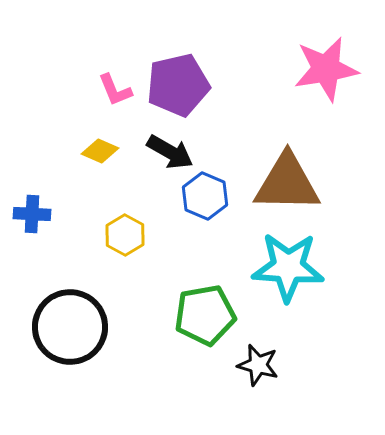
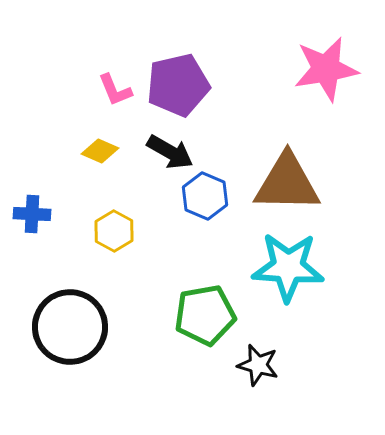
yellow hexagon: moved 11 px left, 4 px up
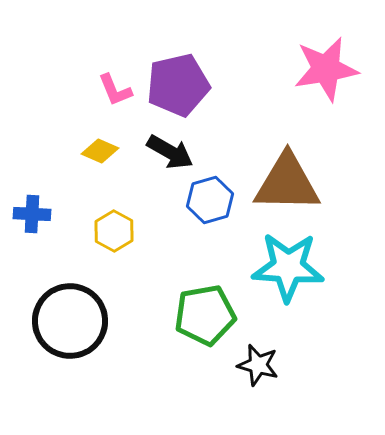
blue hexagon: moved 5 px right, 4 px down; rotated 21 degrees clockwise
black circle: moved 6 px up
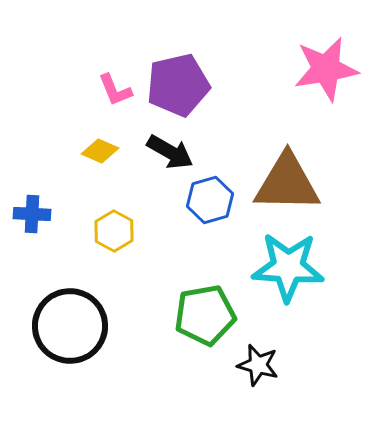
black circle: moved 5 px down
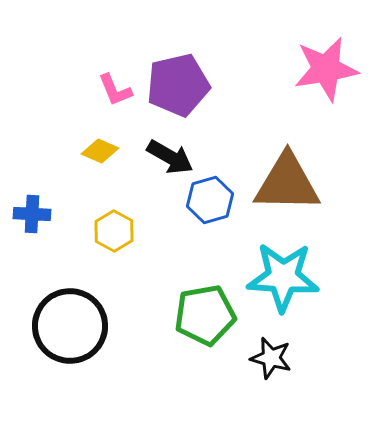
black arrow: moved 5 px down
cyan star: moved 5 px left, 10 px down
black star: moved 13 px right, 7 px up
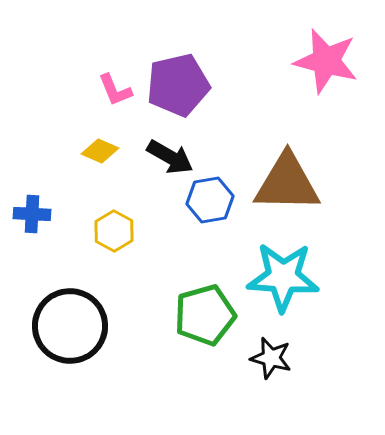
pink star: moved 8 px up; rotated 24 degrees clockwise
blue hexagon: rotated 6 degrees clockwise
green pentagon: rotated 6 degrees counterclockwise
